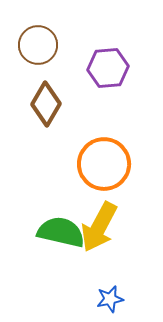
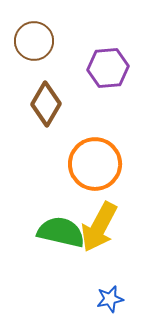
brown circle: moved 4 px left, 4 px up
orange circle: moved 9 px left
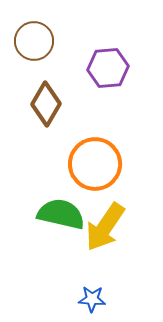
yellow arrow: moved 6 px right; rotated 6 degrees clockwise
green semicircle: moved 18 px up
blue star: moved 18 px left; rotated 16 degrees clockwise
